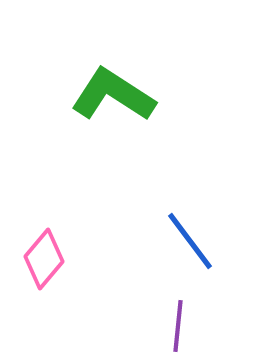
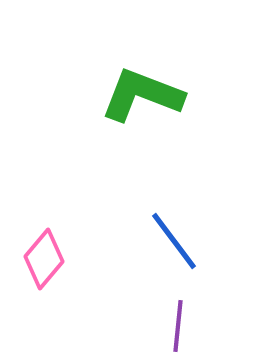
green L-shape: moved 29 px right; rotated 12 degrees counterclockwise
blue line: moved 16 px left
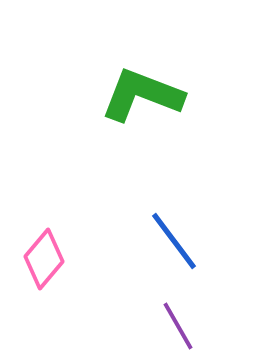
purple line: rotated 36 degrees counterclockwise
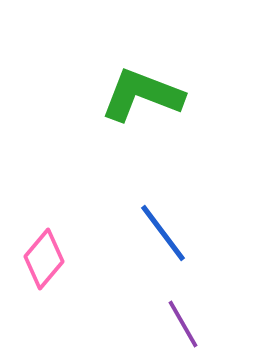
blue line: moved 11 px left, 8 px up
purple line: moved 5 px right, 2 px up
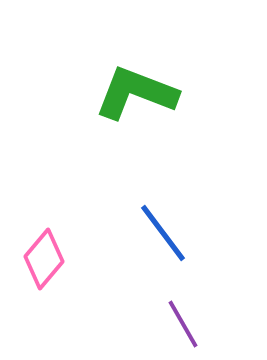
green L-shape: moved 6 px left, 2 px up
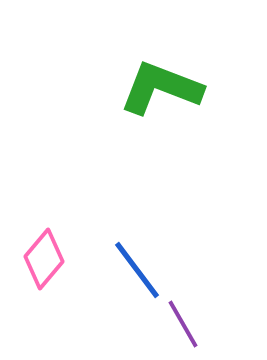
green L-shape: moved 25 px right, 5 px up
blue line: moved 26 px left, 37 px down
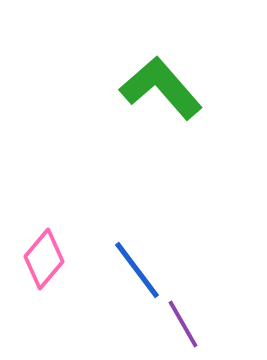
green L-shape: rotated 28 degrees clockwise
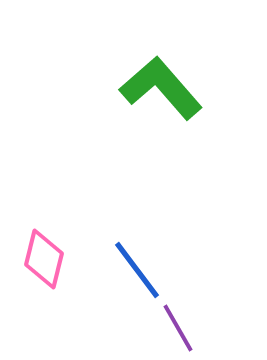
pink diamond: rotated 26 degrees counterclockwise
purple line: moved 5 px left, 4 px down
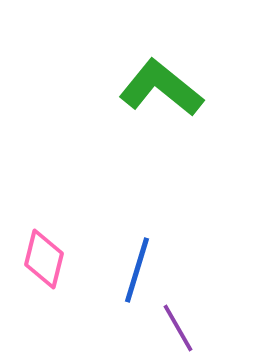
green L-shape: rotated 10 degrees counterclockwise
blue line: rotated 54 degrees clockwise
